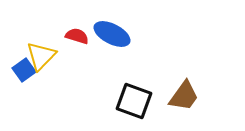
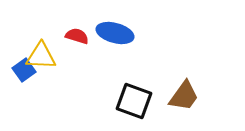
blue ellipse: moved 3 px right, 1 px up; rotated 12 degrees counterclockwise
yellow triangle: rotated 48 degrees clockwise
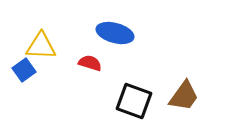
red semicircle: moved 13 px right, 27 px down
yellow triangle: moved 10 px up
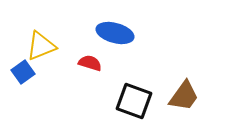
yellow triangle: rotated 24 degrees counterclockwise
blue square: moved 1 px left, 2 px down
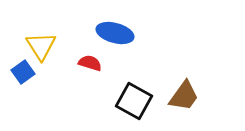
yellow triangle: rotated 40 degrees counterclockwise
black square: rotated 9 degrees clockwise
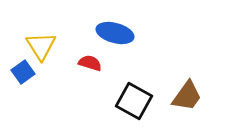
brown trapezoid: moved 3 px right
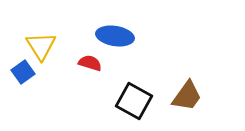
blue ellipse: moved 3 px down; rotated 6 degrees counterclockwise
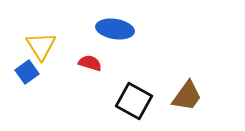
blue ellipse: moved 7 px up
blue square: moved 4 px right
